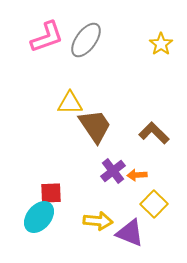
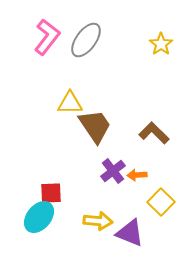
pink L-shape: rotated 33 degrees counterclockwise
yellow square: moved 7 px right, 2 px up
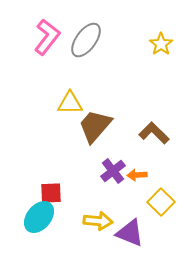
brown trapezoid: rotated 105 degrees counterclockwise
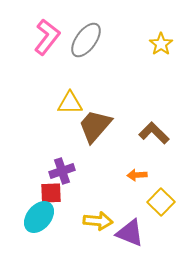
purple cross: moved 51 px left; rotated 20 degrees clockwise
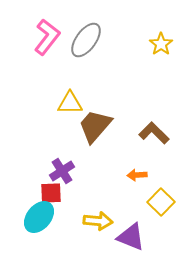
purple cross: rotated 15 degrees counterclockwise
purple triangle: moved 1 px right, 4 px down
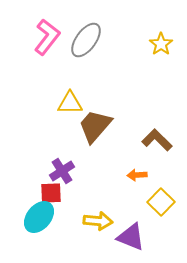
brown L-shape: moved 3 px right, 7 px down
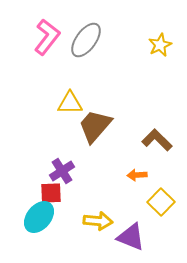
yellow star: moved 1 px left, 1 px down; rotated 10 degrees clockwise
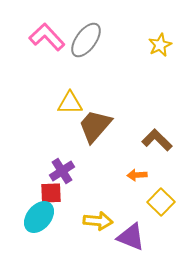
pink L-shape: rotated 81 degrees counterclockwise
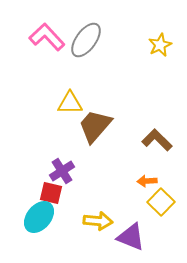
orange arrow: moved 10 px right, 6 px down
red square: rotated 15 degrees clockwise
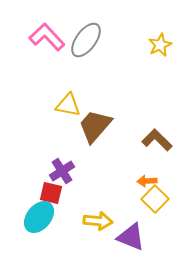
yellow triangle: moved 2 px left, 2 px down; rotated 12 degrees clockwise
yellow square: moved 6 px left, 3 px up
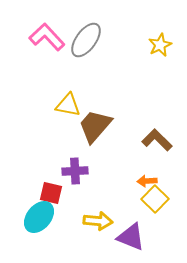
purple cross: moved 13 px right; rotated 30 degrees clockwise
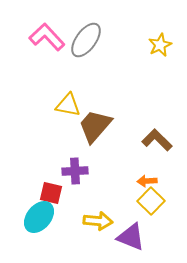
yellow square: moved 4 px left, 2 px down
